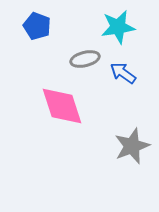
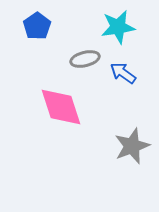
blue pentagon: rotated 16 degrees clockwise
pink diamond: moved 1 px left, 1 px down
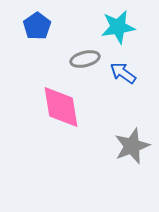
pink diamond: rotated 9 degrees clockwise
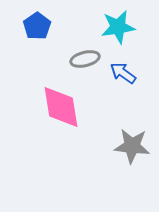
gray star: rotated 27 degrees clockwise
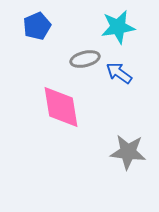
blue pentagon: rotated 12 degrees clockwise
blue arrow: moved 4 px left
gray star: moved 4 px left, 6 px down
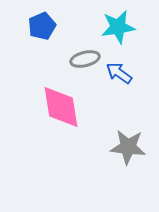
blue pentagon: moved 5 px right
gray star: moved 5 px up
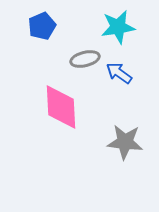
pink diamond: rotated 6 degrees clockwise
gray star: moved 3 px left, 5 px up
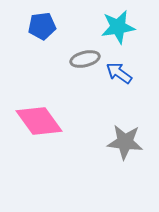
blue pentagon: rotated 16 degrees clockwise
pink diamond: moved 22 px left, 14 px down; rotated 33 degrees counterclockwise
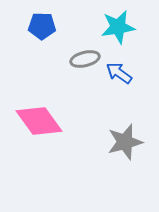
blue pentagon: rotated 8 degrees clockwise
gray star: rotated 21 degrees counterclockwise
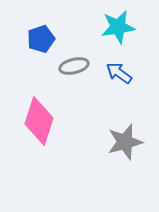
blue pentagon: moved 1 px left, 13 px down; rotated 20 degrees counterclockwise
gray ellipse: moved 11 px left, 7 px down
pink diamond: rotated 54 degrees clockwise
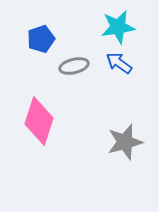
blue arrow: moved 10 px up
